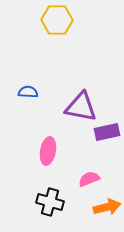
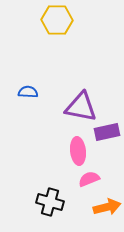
pink ellipse: moved 30 px right; rotated 16 degrees counterclockwise
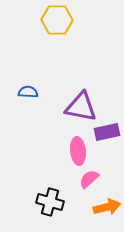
pink semicircle: rotated 20 degrees counterclockwise
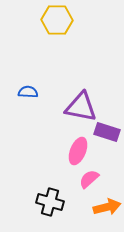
purple rectangle: rotated 30 degrees clockwise
pink ellipse: rotated 28 degrees clockwise
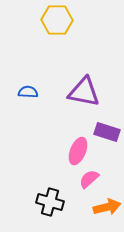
purple triangle: moved 3 px right, 15 px up
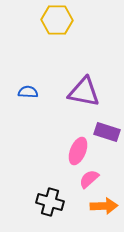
orange arrow: moved 3 px left, 1 px up; rotated 12 degrees clockwise
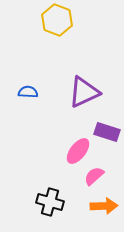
yellow hexagon: rotated 20 degrees clockwise
purple triangle: rotated 36 degrees counterclockwise
pink ellipse: rotated 16 degrees clockwise
pink semicircle: moved 5 px right, 3 px up
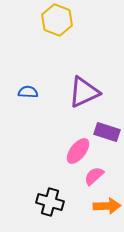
orange arrow: moved 3 px right
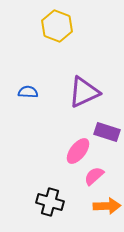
yellow hexagon: moved 6 px down
